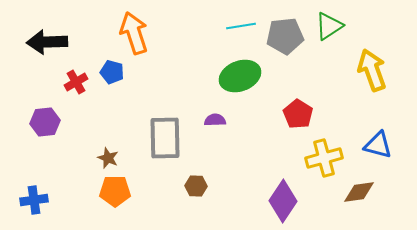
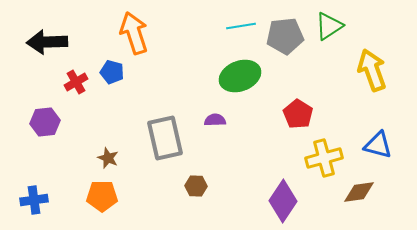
gray rectangle: rotated 12 degrees counterclockwise
orange pentagon: moved 13 px left, 5 px down
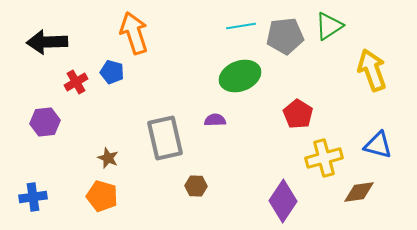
orange pentagon: rotated 16 degrees clockwise
blue cross: moved 1 px left, 3 px up
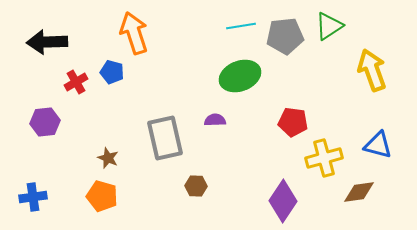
red pentagon: moved 5 px left, 8 px down; rotated 24 degrees counterclockwise
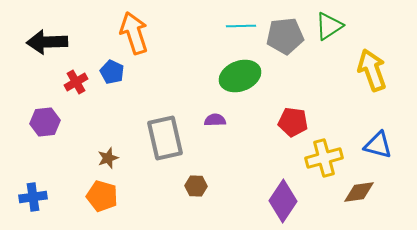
cyan line: rotated 8 degrees clockwise
blue pentagon: rotated 10 degrees clockwise
brown star: rotated 30 degrees clockwise
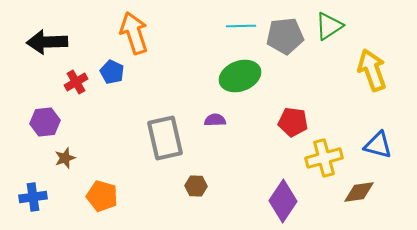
brown star: moved 43 px left
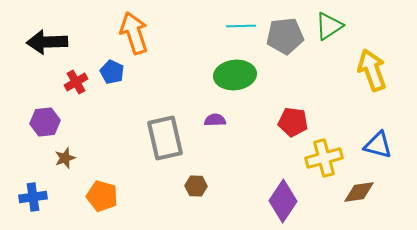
green ellipse: moved 5 px left, 1 px up; rotated 15 degrees clockwise
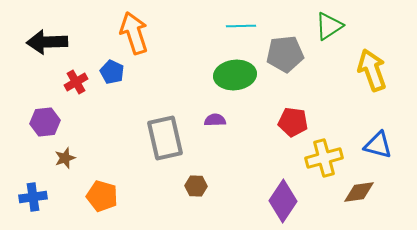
gray pentagon: moved 18 px down
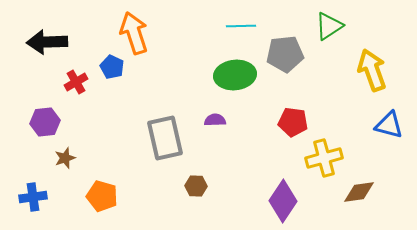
blue pentagon: moved 5 px up
blue triangle: moved 11 px right, 20 px up
